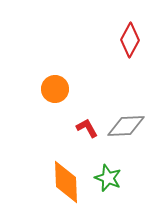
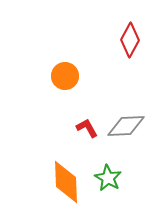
orange circle: moved 10 px right, 13 px up
green star: rotated 8 degrees clockwise
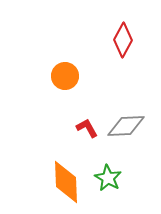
red diamond: moved 7 px left
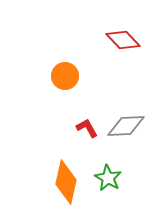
red diamond: rotated 72 degrees counterclockwise
orange diamond: rotated 15 degrees clockwise
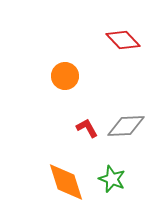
green star: moved 4 px right, 1 px down; rotated 8 degrees counterclockwise
orange diamond: rotated 30 degrees counterclockwise
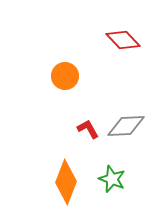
red L-shape: moved 1 px right, 1 px down
orange diamond: rotated 39 degrees clockwise
